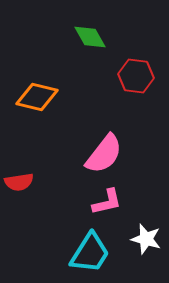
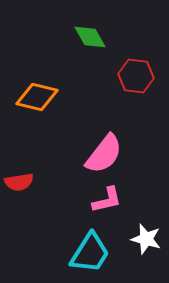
pink L-shape: moved 2 px up
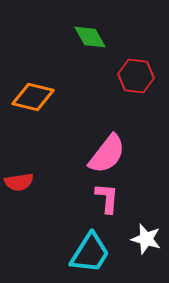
orange diamond: moved 4 px left
pink semicircle: moved 3 px right
pink L-shape: moved 2 px up; rotated 72 degrees counterclockwise
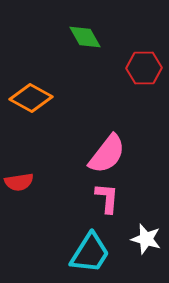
green diamond: moved 5 px left
red hexagon: moved 8 px right, 8 px up; rotated 8 degrees counterclockwise
orange diamond: moved 2 px left, 1 px down; rotated 15 degrees clockwise
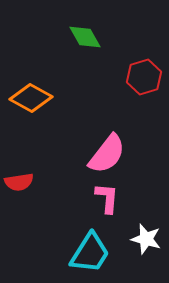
red hexagon: moved 9 px down; rotated 16 degrees counterclockwise
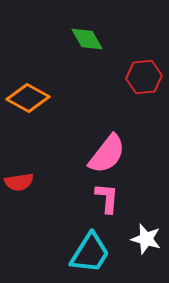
green diamond: moved 2 px right, 2 px down
red hexagon: rotated 12 degrees clockwise
orange diamond: moved 3 px left
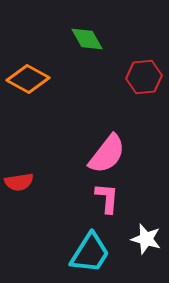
orange diamond: moved 19 px up
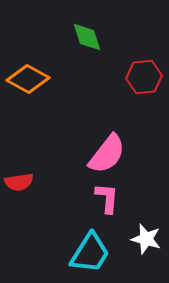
green diamond: moved 2 px up; rotated 12 degrees clockwise
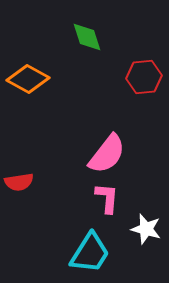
white star: moved 10 px up
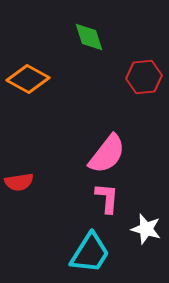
green diamond: moved 2 px right
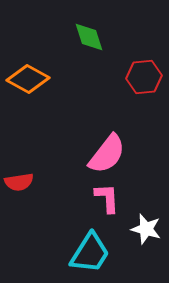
pink L-shape: rotated 8 degrees counterclockwise
